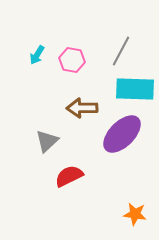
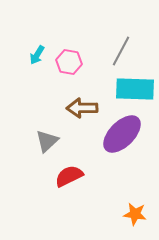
pink hexagon: moved 3 px left, 2 px down
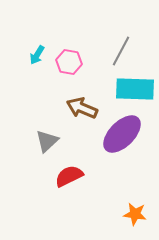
brown arrow: rotated 24 degrees clockwise
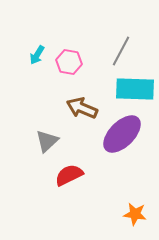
red semicircle: moved 1 px up
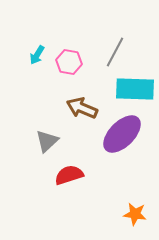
gray line: moved 6 px left, 1 px down
red semicircle: rotated 8 degrees clockwise
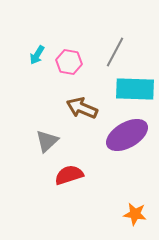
purple ellipse: moved 5 px right, 1 px down; rotated 15 degrees clockwise
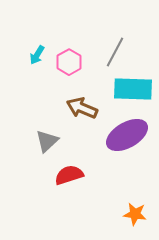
pink hexagon: rotated 20 degrees clockwise
cyan rectangle: moved 2 px left
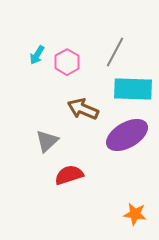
pink hexagon: moved 2 px left
brown arrow: moved 1 px right, 1 px down
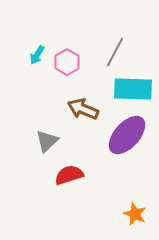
purple ellipse: rotated 18 degrees counterclockwise
orange star: rotated 15 degrees clockwise
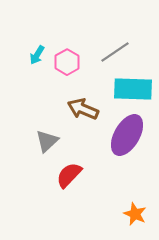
gray line: rotated 28 degrees clockwise
purple ellipse: rotated 12 degrees counterclockwise
red semicircle: rotated 28 degrees counterclockwise
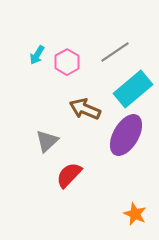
cyan rectangle: rotated 42 degrees counterclockwise
brown arrow: moved 2 px right
purple ellipse: moved 1 px left
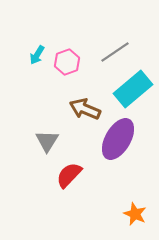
pink hexagon: rotated 10 degrees clockwise
purple ellipse: moved 8 px left, 4 px down
gray triangle: rotated 15 degrees counterclockwise
